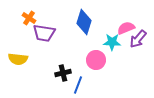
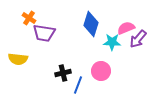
blue diamond: moved 7 px right, 2 px down
pink circle: moved 5 px right, 11 px down
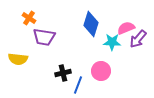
purple trapezoid: moved 4 px down
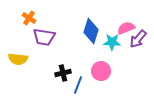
blue diamond: moved 7 px down
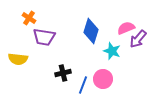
cyan star: moved 9 px down; rotated 18 degrees clockwise
pink circle: moved 2 px right, 8 px down
blue line: moved 5 px right
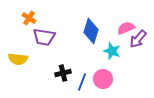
blue line: moved 1 px left, 3 px up
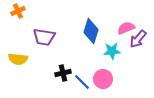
orange cross: moved 11 px left, 7 px up; rotated 32 degrees clockwise
cyan star: rotated 24 degrees counterclockwise
blue line: rotated 66 degrees counterclockwise
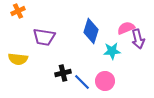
purple arrow: rotated 54 degrees counterclockwise
pink circle: moved 2 px right, 2 px down
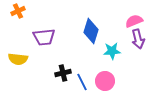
pink semicircle: moved 8 px right, 7 px up
purple trapezoid: rotated 15 degrees counterclockwise
blue line: rotated 18 degrees clockwise
